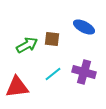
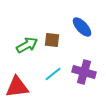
blue ellipse: moved 2 px left; rotated 20 degrees clockwise
brown square: moved 1 px down
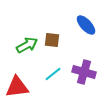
blue ellipse: moved 4 px right, 2 px up
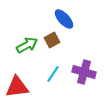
blue ellipse: moved 22 px left, 6 px up
brown square: rotated 35 degrees counterclockwise
cyan line: rotated 18 degrees counterclockwise
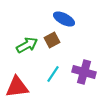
blue ellipse: rotated 20 degrees counterclockwise
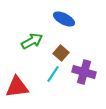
brown square: moved 9 px right, 13 px down; rotated 21 degrees counterclockwise
green arrow: moved 5 px right, 4 px up
